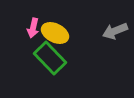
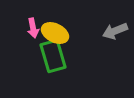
pink arrow: rotated 24 degrees counterclockwise
green rectangle: moved 3 px right, 2 px up; rotated 28 degrees clockwise
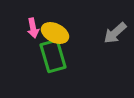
gray arrow: moved 2 px down; rotated 20 degrees counterclockwise
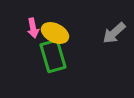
gray arrow: moved 1 px left
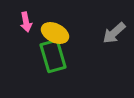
pink arrow: moved 7 px left, 6 px up
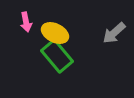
green rectangle: moved 4 px right; rotated 24 degrees counterclockwise
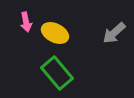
green rectangle: moved 17 px down
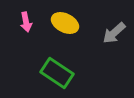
yellow ellipse: moved 10 px right, 10 px up
green rectangle: rotated 16 degrees counterclockwise
